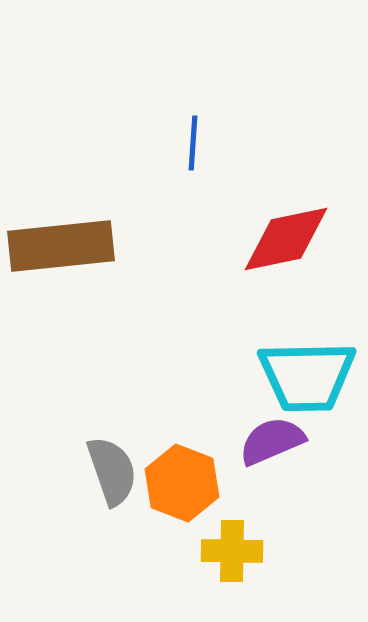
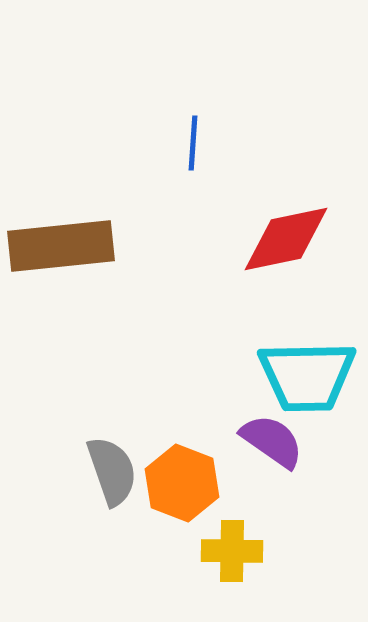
purple semicircle: rotated 58 degrees clockwise
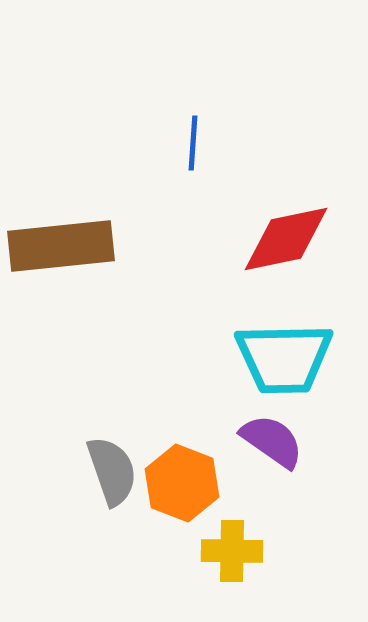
cyan trapezoid: moved 23 px left, 18 px up
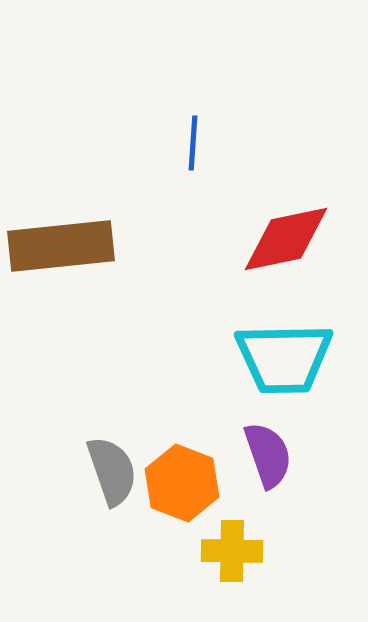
purple semicircle: moved 4 px left, 14 px down; rotated 36 degrees clockwise
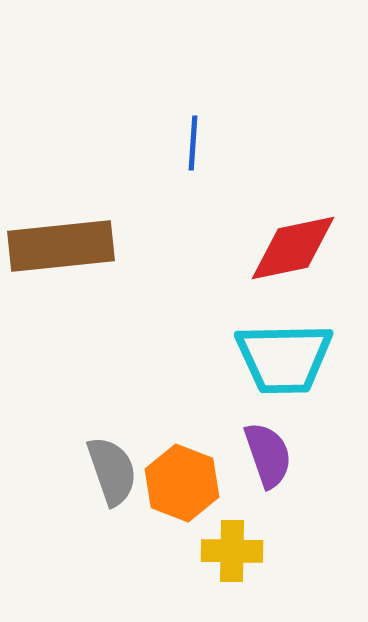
red diamond: moved 7 px right, 9 px down
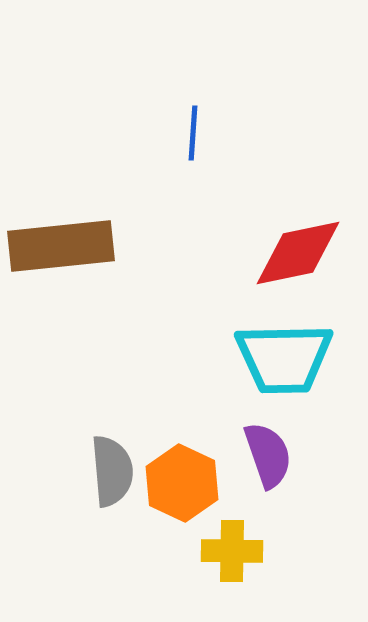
blue line: moved 10 px up
red diamond: moved 5 px right, 5 px down
gray semicircle: rotated 14 degrees clockwise
orange hexagon: rotated 4 degrees clockwise
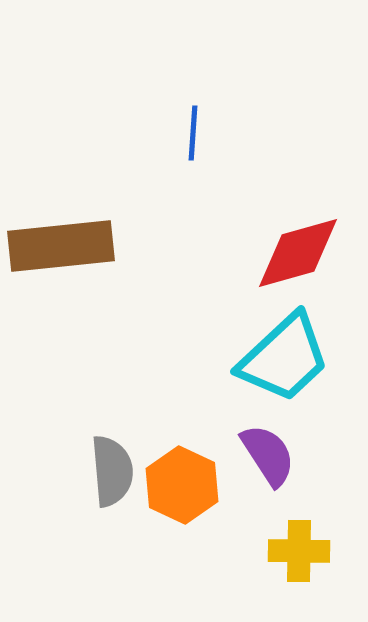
red diamond: rotated 4 degrees counterclockwise
cyan trapezoid: rotated 42 degrees counterclockwise
purple semicircle: rotated 14 degrees counterclockwise
orange hexagon: moved 2 px down
yellow cross: moved 67 px right
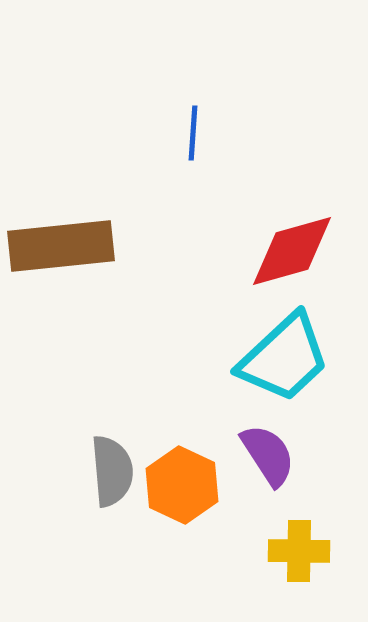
red diamond: moved 6 px left, 2 px up
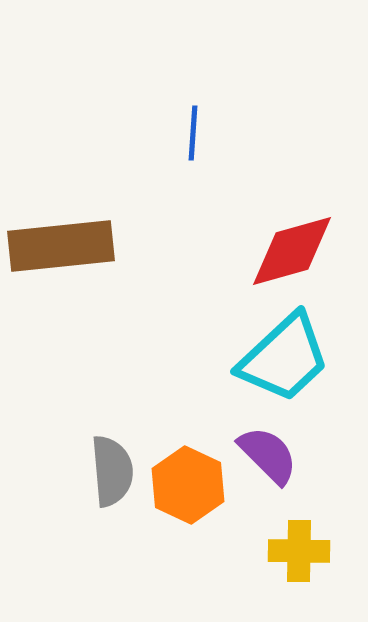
purple semicircle: rotated 12 degrees counterclockwise
orange hexagon: moved 6 px right
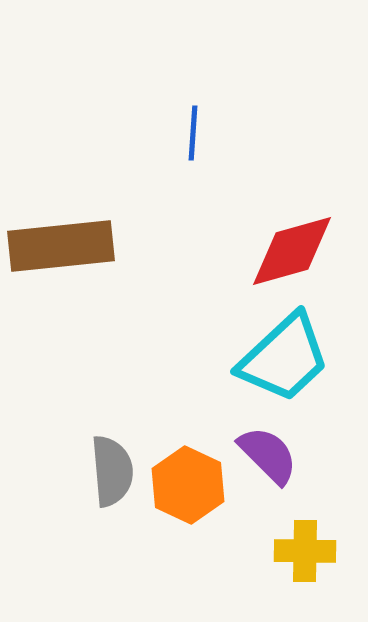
yellow cross: moved 6 px right
